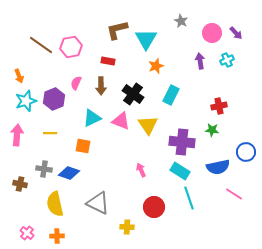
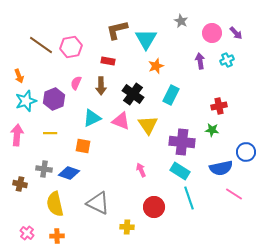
blue semicircle at (218, 167): moved 3 px right, 1 px down
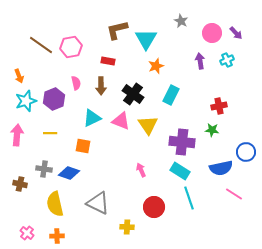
pink semicircle at (76, 83): rotated 144 degrees clockwise
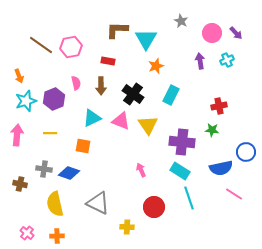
brown L-shape at (117, 30): rotated 15 degrees clockwise
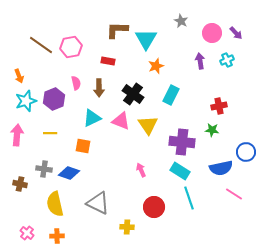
brown arrow at (101, 86): moved 2 px left, 2 px down
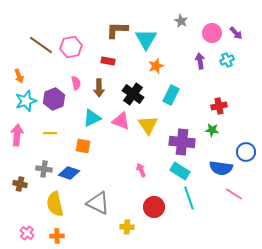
blue semicircle at (221, 168): rotated 20 degrees clockwise
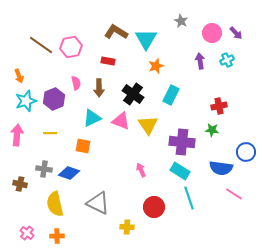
brown L-shape at (117, 30): moved 1 px left, 2 px down; rotated 30 degrees clockwise
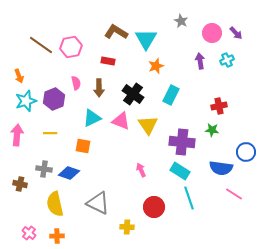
pink cross at (27, 233): moved 2 px right
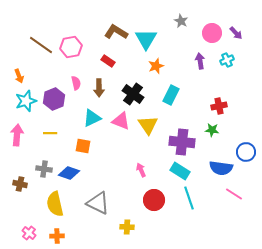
red rectangle at (108, 61): rotated 24 degrees clockwise
red circle at (154, 207): moved 7 px up
